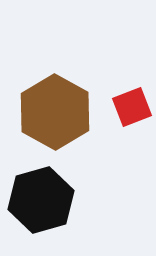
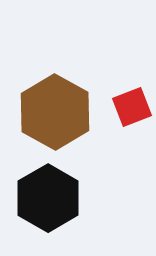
black hexagon: moved 7 px right, 2 px up; rotated 14 degrees counterclockwise
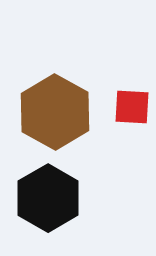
red square: rotated 24 degrees clockwise
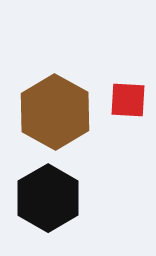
red square: moved 4 px left, 7 px up
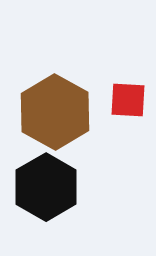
black hexagon: moved 2 px left, 11 px up
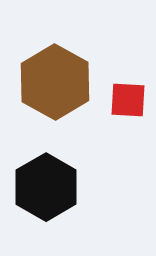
brown hexagon: moved 30 px up
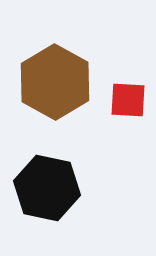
black hexagon: moved 1 px right, 1 px down; rotated 18 degrees counterclockwise
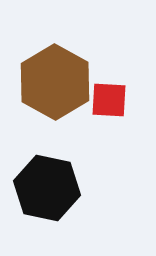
red square: moved 19 px left
